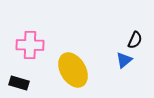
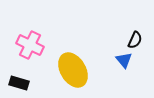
pink cross: rotated 24 degrees clockwise
blue triangle: rotated 30 degrees counterclockwise
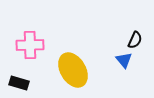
pink cross: rotated 28 degrees counterclockwise
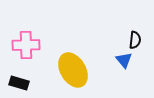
black semicircle: rotated 18 degrees counterclockwise
pink cross: moved 4 px left
